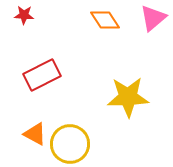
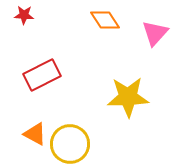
pink triangle: moved 2 px right, 15 px down; rotated 8 degrees counterclockwise
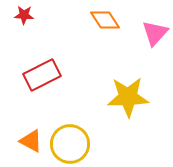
orange triangle: moved 4 px left, 7 px down
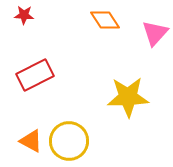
red rectangle: moved 7 px left
yellow circle: moved 1 px left, 3 px up
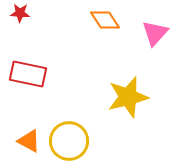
red star: moved 4 px left, 2 px up
red rectangle: moved 7 px left, 1 px up; rotated 39 degrees clockwise
yellow star: rotated 12 degrees counterclockwise
orange triangle: moved 2 px left
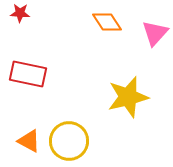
orange diamond: moved 2 px right, 2 px down
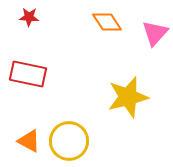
red star: moved 9 px right, 4 px down
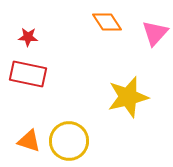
red star: moved 1 px left, 20 px down
orange triangle: rotated 10 degrees counterclockwise
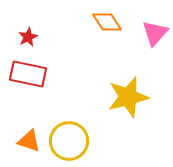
red star: rotated 30 degrees counterclockwise
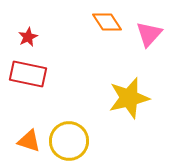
pink triangle: moved 6 px left, 1 px down
yellow star: moved 1 px right, 1 px down
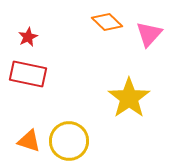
orange diamond: rotated 12 degrees counterclockwise
yellow star: rotated 21 degrees counterclockwise
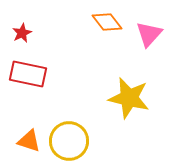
orange diamond: rotated 8 degrees clockwise
red star: moved 6 px left, 4 px up
yellow star: rotated 24 degrees counterclockwise
